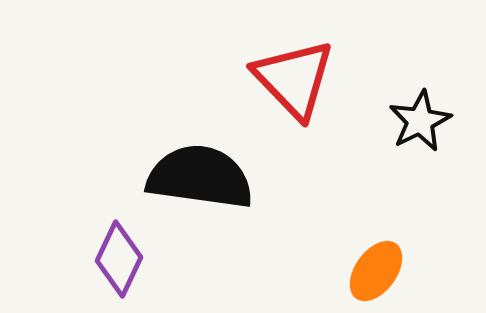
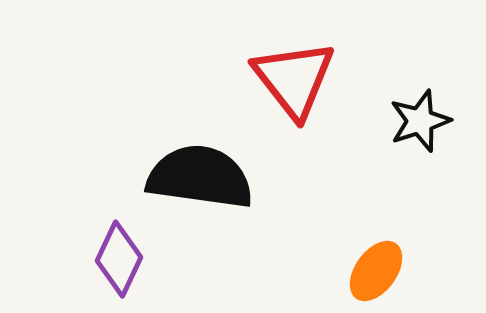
red triangle: rotated 6 degrees clockwise
black star: rotated 8 degrees clockwise
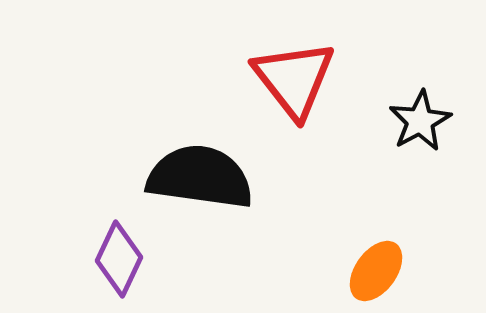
black star: rotated 10 degrees counterclockwise
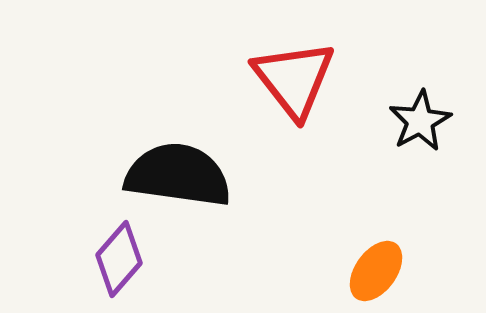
black semicircle: moved 22 px left, 2 px up
purple diamond: rotated 16 degrees clockwise
